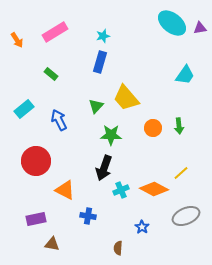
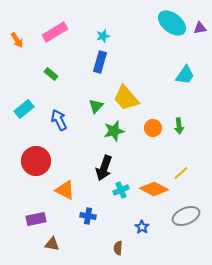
green star: moved 3 px right, 4 px up; rotated 15 degrees counterclockwise
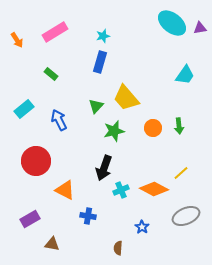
purple rectangle: moved 6 px left; rotated 18 degrees counterclockwise
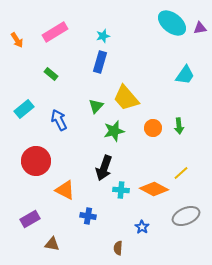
cyan cross: rotated 28 degrees clockwise
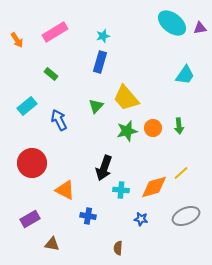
cyan rectangle: moved 3 px right, 3 px up
green star: moved 13 px right
red circle: moved 4 px left, 2 px down
orange diamond: moved 2 px up; rotated 44 degrees counterclockwise
blue star: moved 1 px left, 8 px up; rotated 24 degrees counterclockwise
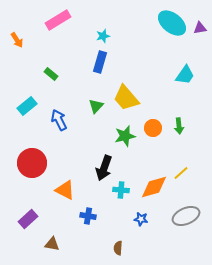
pink rectangle: moved 3 px right, 12 px up
green star: moved 2 px left, 5 px down
purple rectangle: moved 2 px left; rotated 12 degrees counterclockwise
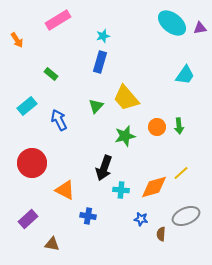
orange circle: moved 4 px right, 1 px up
brown semicircle: moved 43 px right, 14 px up
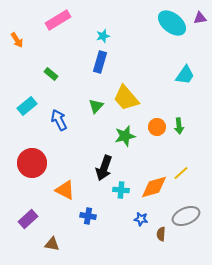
purple triangle: moved 10 px up
